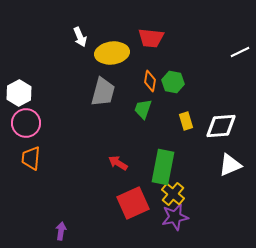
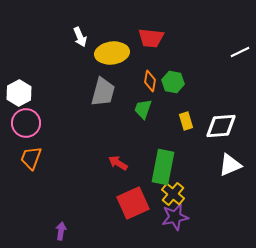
orange trapezoid: rotated 15 degrees clockwise
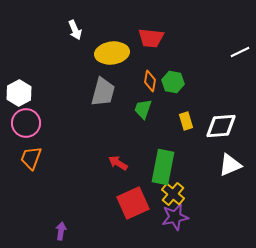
white arrow: moved 5 px left, 7 px up
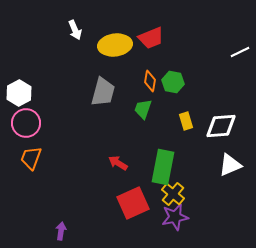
red trapezoid: rotated 28 degrees counterclockwise
yellow ellipse: moved 3 px right, 8 px up
